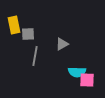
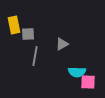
pink square: moved 1 px right, 2 px down
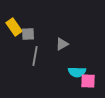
yellow rectangle: moved 2 px down; rotated 24 degrees counterclockwise
pink square: moved 1 px up
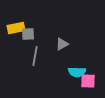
yellow rectangle: moved 2 px right, 1 px down; rotated 66 degrees counterclockwise
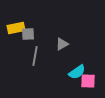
cyan semicircle: rotated 36 degrees counterclockwise
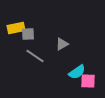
gray line: rotated 66 degrees counterclockwise
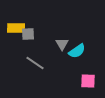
yellow rectangle: rotated 12 degrees clockwise
gray triangle: rotated 32 degrees counterclockwise
gray line: moved 7 px down
cyan semicircle: moved 21 px up
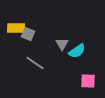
gray square: rotated 24 degrees clockwise
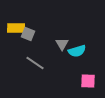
cyan semicircle: rotated 18 degrees clockwise
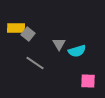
gray square: rotated 16 degrees clockwise
gray triangle: moved 3 px left
